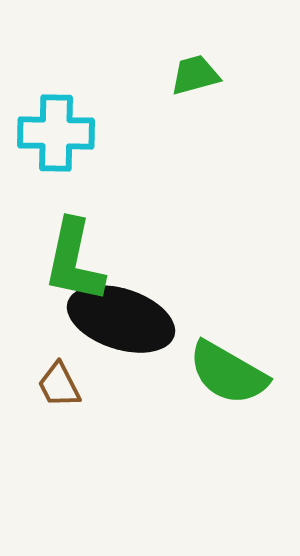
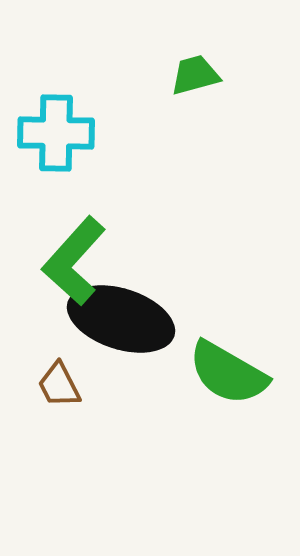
green L-shape: rotated 30 degrees clockwise
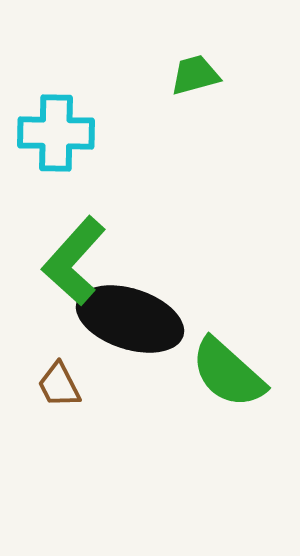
black ellipse: moved 9 px right
green semicircle: rotated 12 degrees clockwise
